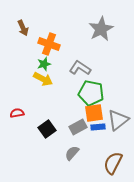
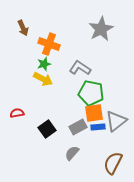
gray triangle: moved 2 px left, 1 px down
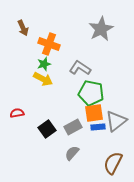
gray rectangle: moved 5 px left
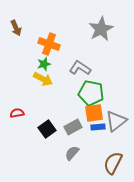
brown arrow: moved 7 px left
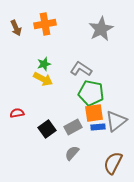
orange cross: moved 4 px left, 20 px up; rotated 30 degrees counterclockwise
gray L-shape: moved 1 px right, 1 px down
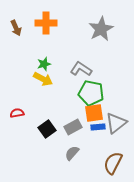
orange cross: moved 1 px right, 1 px up; rotated 10 degrees clockwise
gray triangle: moved 2 px down
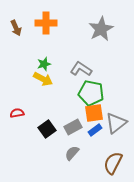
blue rectangle: moved 3 px left, 3 px down; rotated 32 degrees counterclockwise
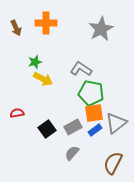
green star: moved 9 px left, 2 px up
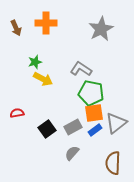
brown semicircle: rotated 25 degrees counterclockwise
